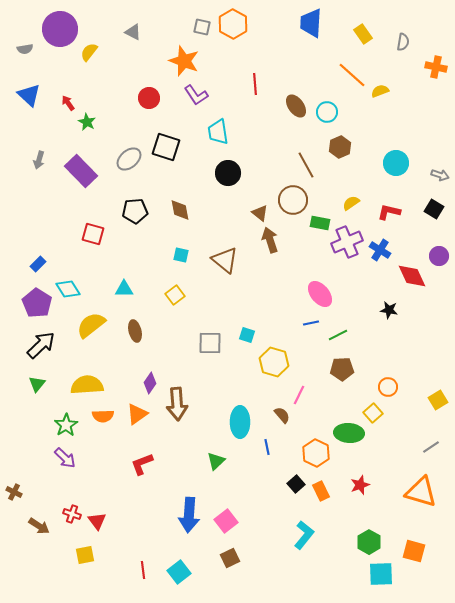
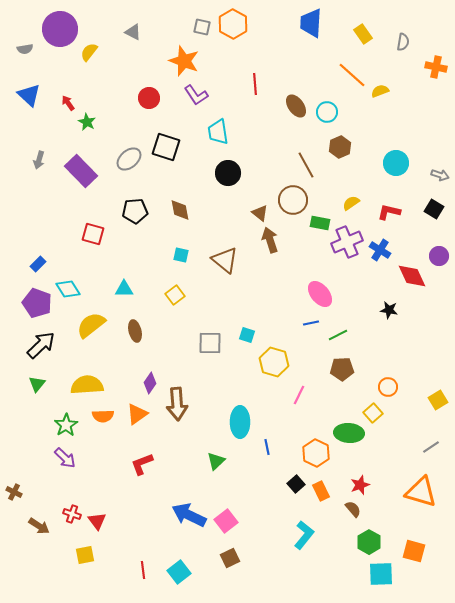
purple pentagon at (37, 303): rotated 12 degrees counterclockwise
brown semicircle at (282, 415): moved 71 px right, 94 px down
blue arrow at (189, 515): rotated 112 degrees clockwise
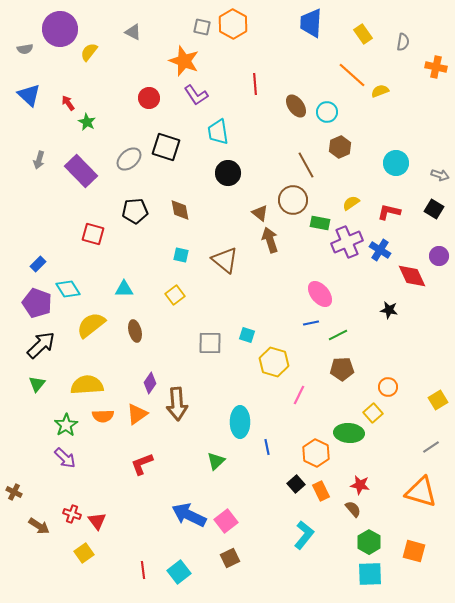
red star at (360, 485): rotated 30 degrees clockwise
yellow square at (85, 555): moved 1 px left, 2 px up; rotated 24 degrees counterclockwise
cyan square at (381, 574): moved 11 px left
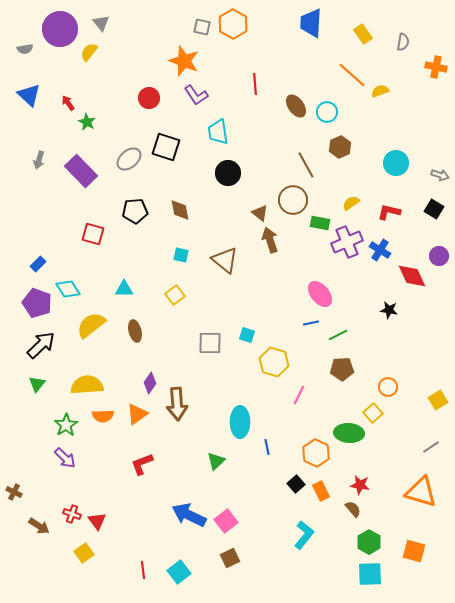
gray triangle at (133, 32): moved 32 px left, 9 px up; rotated 24 degrees clockwise
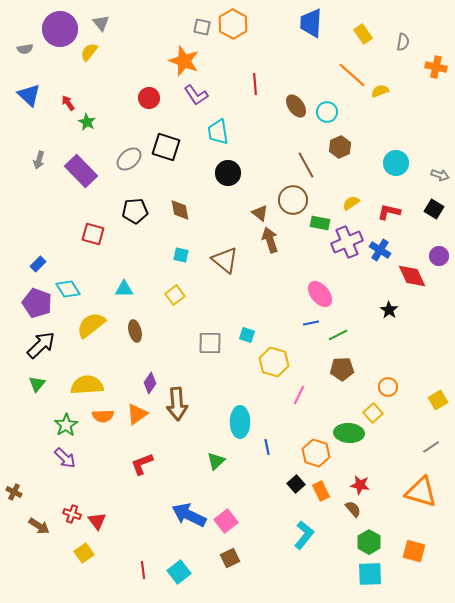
black star at (389, 310): rotated 24 degrees clockwise
orange hexagon at (316, 453): rotated 8 degrees counterclockwise
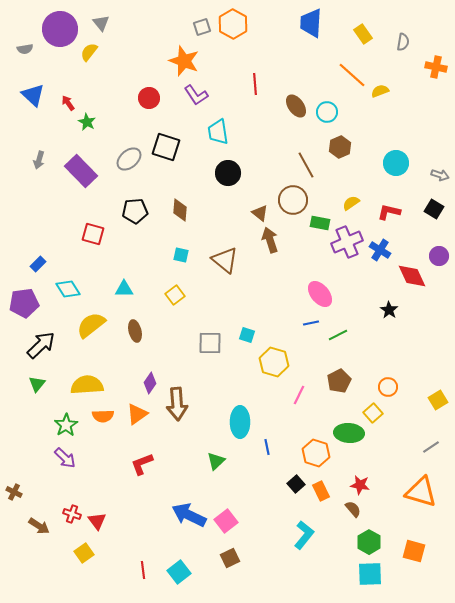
gray square at (202, 27): rotated 30 degrees counterclockwise
blue triangle at (29, 95): moved 4 px right
brown diamond at (180, 210): rotated 15 degrees clockwise
purple pentagon at (37, 303): moved 13 px left; rotated 28 degrees counterclockwise
brown pentagon at (342, 369): moved 3 px left, 12 px down; rotated 25 degrees counterclockwise
